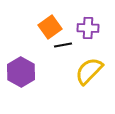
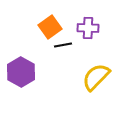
yellow semicircle: moved 7 px right, 6 px down
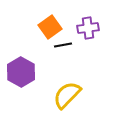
purple cross: rotated 10 degrees counterclockwise
yellow semicircle: moved 29 px left, 18 px down
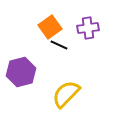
black line: moved 4 px left; rotated 36 degrees clockwise
purple hexagon: rotated 16 degrees clockwise
yellow semicircle: moved 1 px left, 1 px up
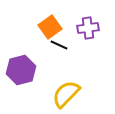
purple hexagon: moved 2 px up
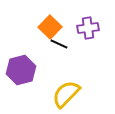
orange square: rotated 10 degrees counterclockwise
black line: moved 1 px up
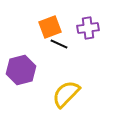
orange square: rotated 25 degrees clockwise
